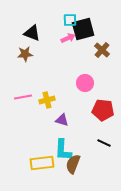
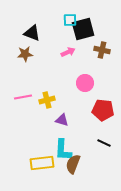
pink arrow: moved 14 px down
brown cross: rotated 28 degrees counterclockwise
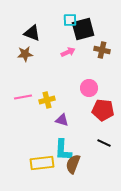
pink circle: moved 4 px right, 5 px down
